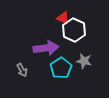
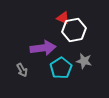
white hexagon: rotated 25 degrees clockwise
purple arrow: moved 3 px left
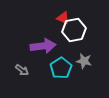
purple arrow: moved 2 px up
gray arrow: rotated 24 degrees counterclockwise
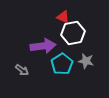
red triangle: moved 1 px up
white hexagon: moved 1 px left, 3 px down
gray star: moved 2 px right
cyan pentagon: moved 1 px right, 4 px up
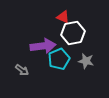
cyan pentagon: moved 3 px left, 5 px up; rotated 10 degrees clockwise
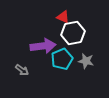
cyan pentagon: moved 3 px right
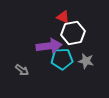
purple arrow: moved 6 px right
cyan pentagon: rotated 20 degrees clockwise
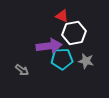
red triangle: moved 1 px left, 1 px up
white hexagon: moved 1 px right
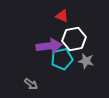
white hexagon: moved 6 px down
cyan pentagon: rotated 10 degrees counterclockwise
gray arrow: moved 9 px right, 14 px down
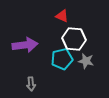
white hexagon: rotated 15 degrees clockwise
purple arrow: moved 24 px left, 1 px up
gray arrow: rotated 48 degrees clockwise
